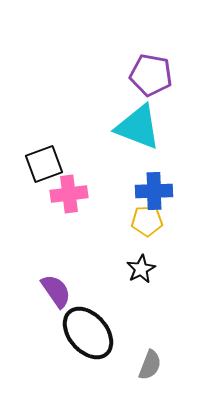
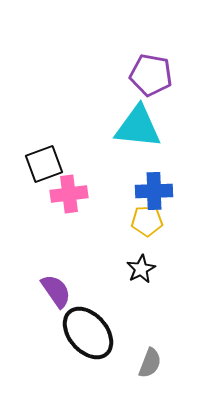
cyan triangle: rotated 15 degrees counterclockwise
gray semicircle: moved 2 px up
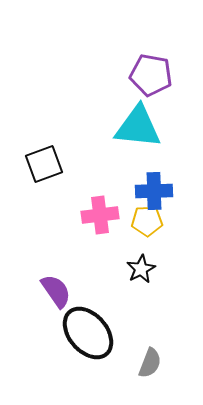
pink cross: moved 31 px right, 21 px down
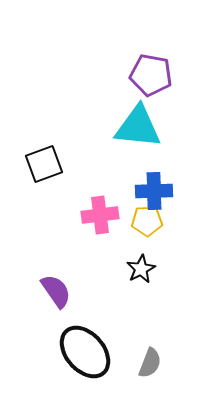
black ellipse: moved 3 px left, 19 px down
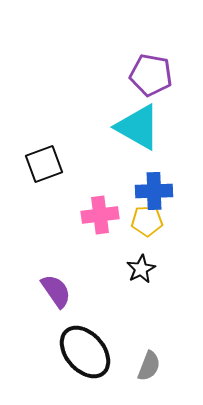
cyan triangle: rotated 24 degrees clockwise
gray semicircle: moved 1 px left, 3 px down
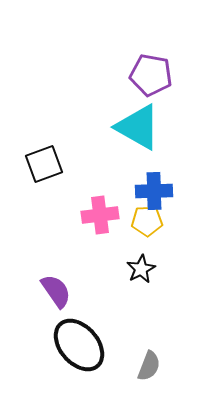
black ellipse: moved 6 px left, 7 px up
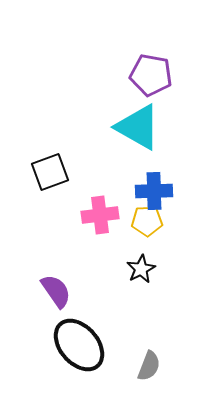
black square: moved 6 px right, 8 px down
